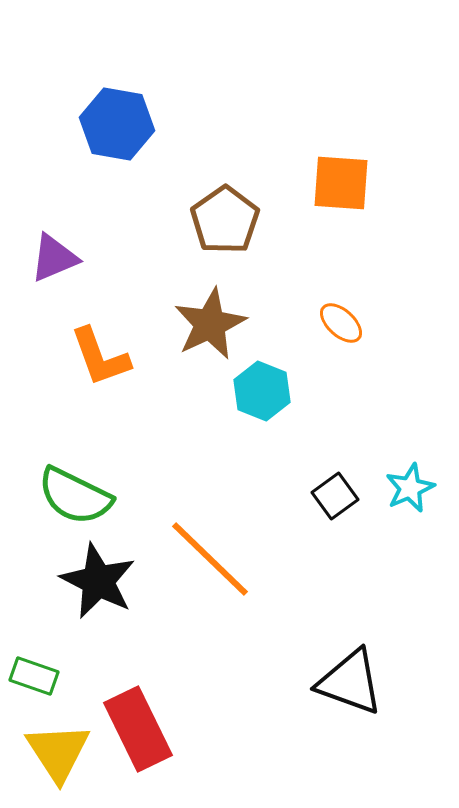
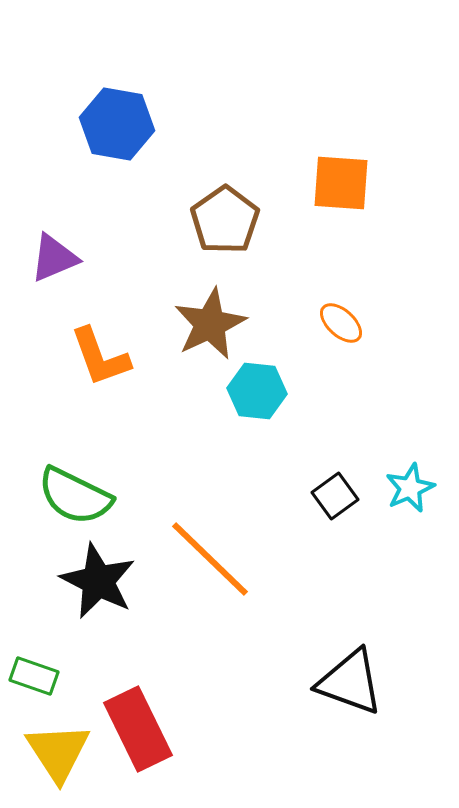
cyan hexagon: moved 5 px left; rotated 16 degrees counterclockwise
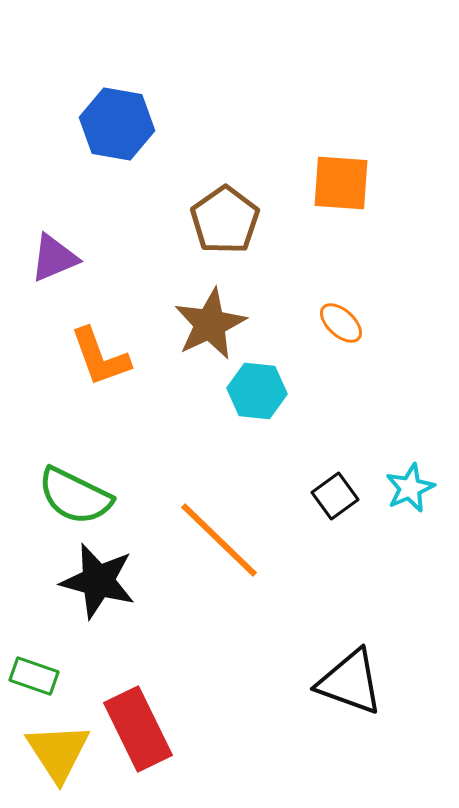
orange line: moved 9 px right, 19 px up
black star: rotated 12 degrees counterclockwise
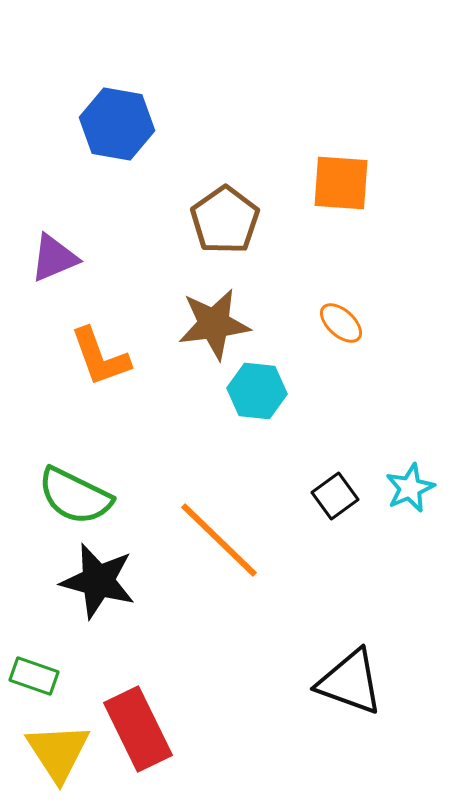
brown star: moved 4 px right; rotated 18 degrees clockwise
